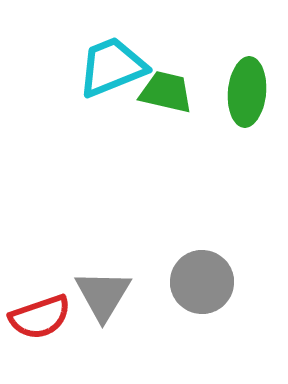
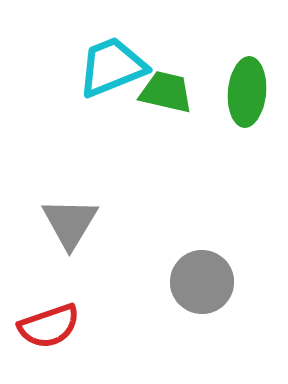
gray triangle: moved 33 px left, 72 px up
red semicircle: moved 9 px right, 9 px down
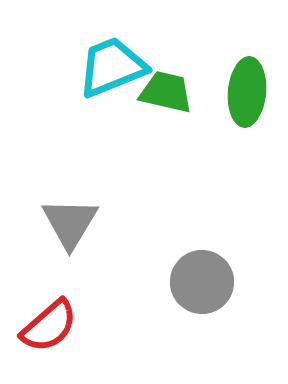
red semicircle: rotated 22 degrees counterclockwise
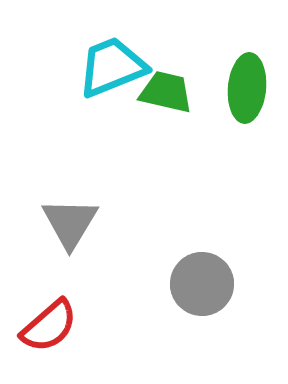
green ellipse: moved 4 px up
gray circle: moved 2 px down
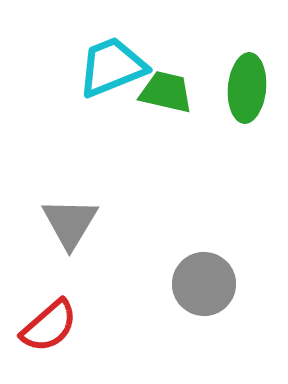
gray circle: moved 2 px right
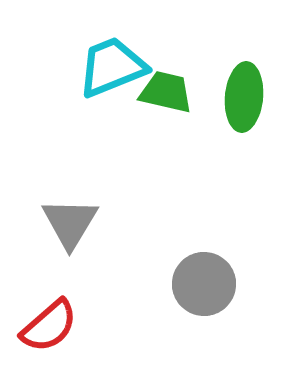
green ellipse: moved 3 px left, 9 px down
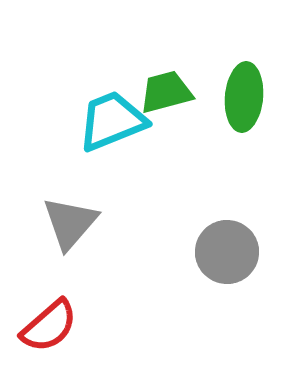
cyan trapezoid: moved 54 px down
green trapezoid: rotated 28 degrees counterclockwise
gray triangle: rotated 10 degrees clockwise
gray circle: moved 23 px right, 32 px up
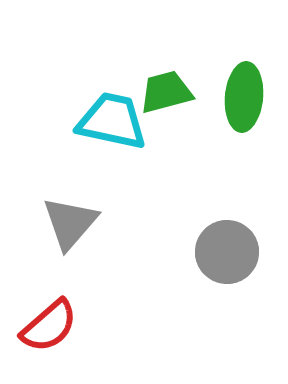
cyan trapezoid: rotated 34 degrees clockwise
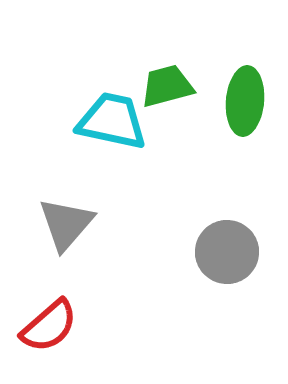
green trapezoid: moved 1 px right, 6 px up
green ellipse: moved 1 px right, 4 px down
gray triangle: moved 4 px left, 1 px down
